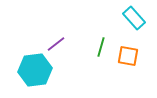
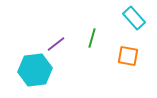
green line: moved 9 px left, 9 px up
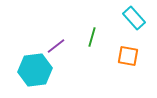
green line: moved 1 px up
purple line: moved 2 px down
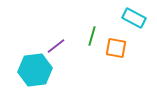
cyan rectangle: rotated 20 degrees counterclockwise
green line: moved 1 px up
orange square: moved 12 px left, 8 px up
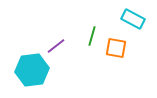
cyan rectangle: moved 1 px left, 1 px down
cyan hexagon: moved 3 px left
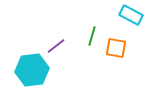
cyan rectangle: moved 2 px left, 4 px up
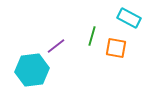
cyan rectangle: moved 2 px left, 3 px down
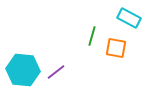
purple line: moved 26 px down
cyan hexagon: moved 9 px left; rotated 12 degrees clockwise
